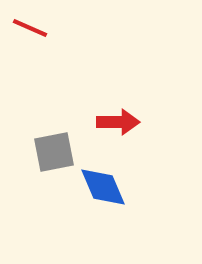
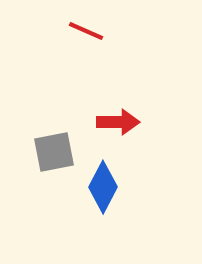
red line: moved 56 px right, 3 px down
blue diamond: rotated 51 degrees clockwise
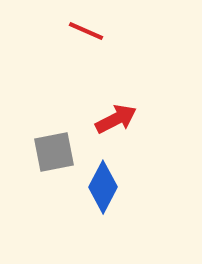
red arrow: moved 2 px left, 3 px up; rotated 27 degrees counterclockwise
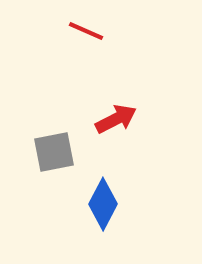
blue diamond: moved 17 px down
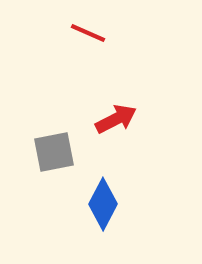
red line: moved 2 px right, 2 px down
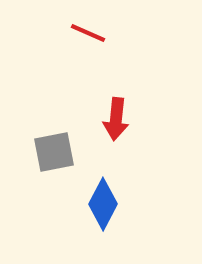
red arrow: rotated 123 degrees clockwise
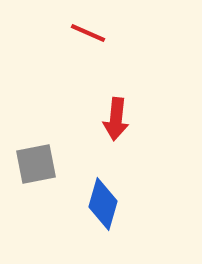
gray square: moved 18 px left, 12 px down
blue diamond: rotated 12 degrees counterclockwise
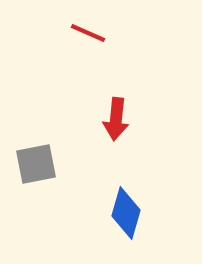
blue diamond: moved 23 px right, 9 px down
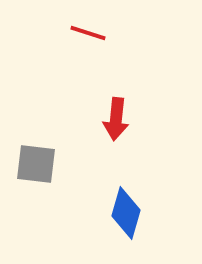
red line: rotated 6 degrees counterclockwise
gray square: rotated 18 degrees clockwise
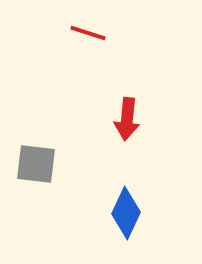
red arrow: moved 11 px right
blue diamond: rotated 9 degrees clockwise
